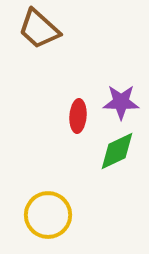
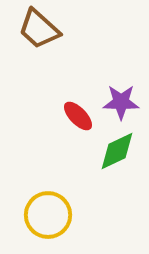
red ellipse: rotated 48 degrees counterclockwise
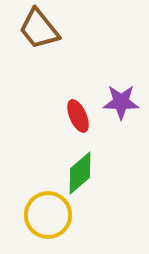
brown trapezoid: rotated 9 degrees clockwise
red ellipse: rotated 20 degrees clockwise
green diamond: moved 37 px left, 22 px down; rotated 15 degrees counterclockwise
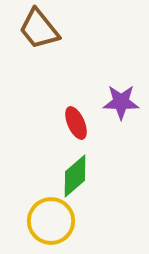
red ellipse: moved 2 px left, 7 px down
green diamond: moved 5 px left, 3 px down
yellow circle: moved 3 px right, 6 px down
